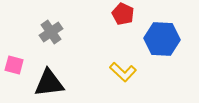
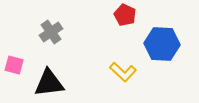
red pentagon: moved 2 px right, 1 px down
blue hexagon: moved 5 px down
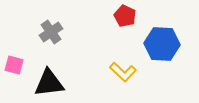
red pentagon: moved 1 px down
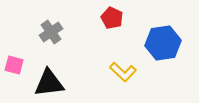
red pentagon: moved 13 px left, 2 px down
blue hexagon: moved 1 px right, 1 px up; rotated 12 degrees counterclockwise
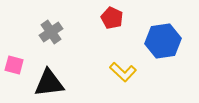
blue hexagon: moved 2 px up
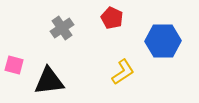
gray cross: moved 11 px right, 4 px up
blue hexagon: rotated 8 degrees clockwise
yellow L-shape: rotated 76 degrees counterclockwise
black triangle: moved 2 px up
